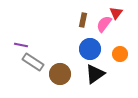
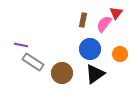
brown circle: moved 2 px right, 1 px up
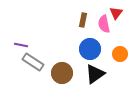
pink semicircle: rotated 48 degrees counterclockwise
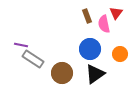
brown rectangle: moved 4 px right, 4 px up; rotated 32 degrees counterclockwise
gray rectangle: moved 3 px up
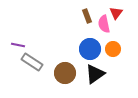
purple line: moved 3 px left
orange circle: moved 7 px left, 5 px up
gray rectangle: moved 1 px left, 3 px down
brown circle: moved 3 px right
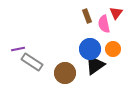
purple line: moved 4 px down; rotated 24 degrees counterclockwise
black triangle: moved 9 px up
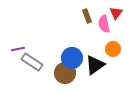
blue circle: moved 18 px left, 9 px down
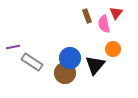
purple line: moved 5 px left, 2 px up
blue circle: moved 2 px left
black triangle: rotated 15 degrees counterclockwise
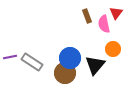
purple line: moved 3 px left, 10 px down
